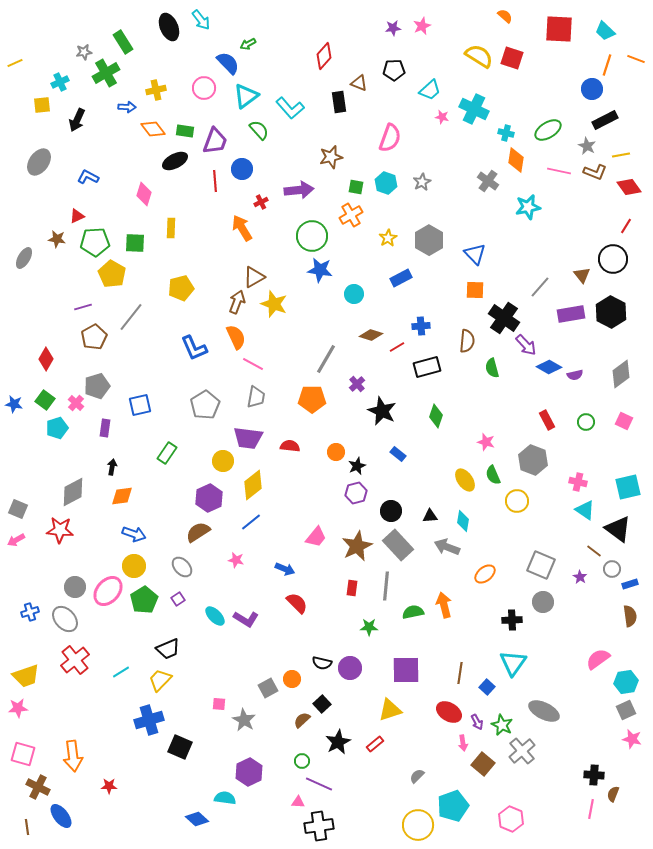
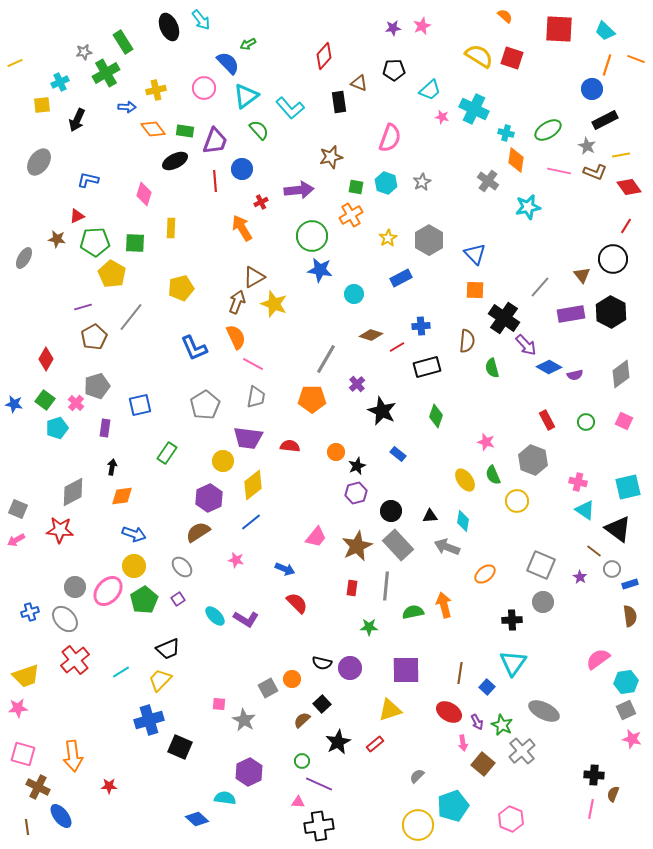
blue L-shape at (88, 177): moved 3 px down; rotated 15 degrees counterclockwise
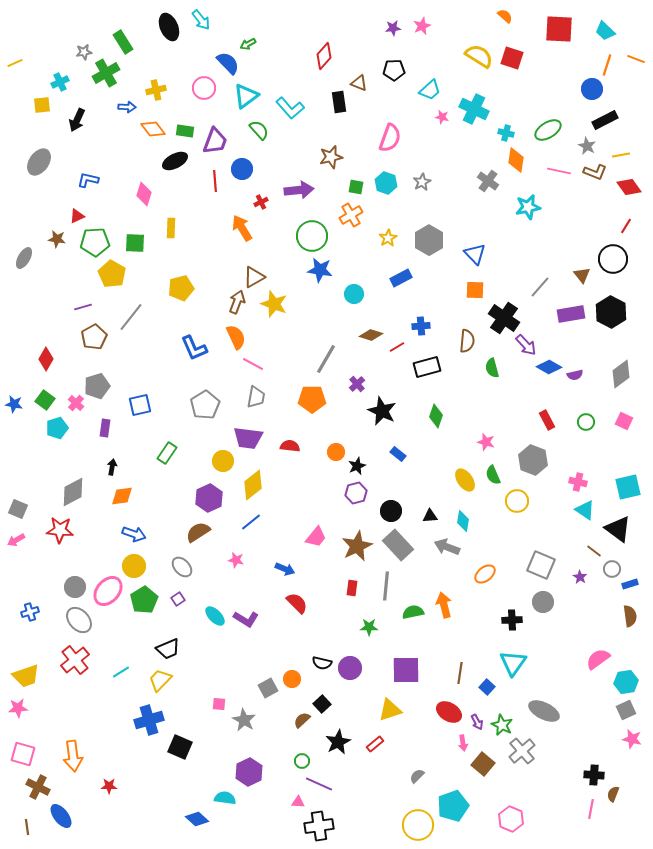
gray ellipse at (65, 619): moved 14 px right, 1 px down
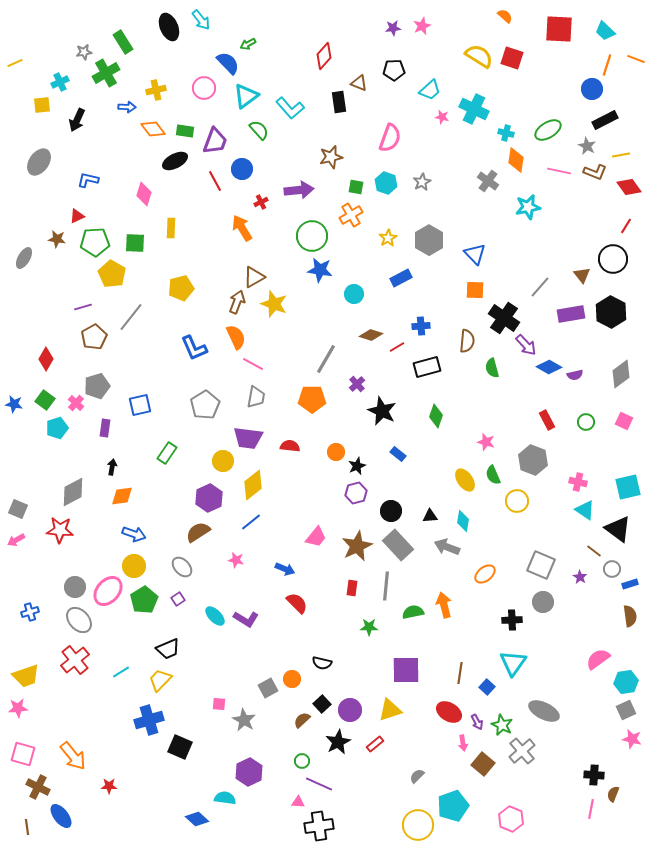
red line at (215, 181): rotated 25 degrees counterclockwise
purple circle at (350, 668): moved 42 px down
orange arrow at (73, 756): rotated 32 degrees counterclockwise
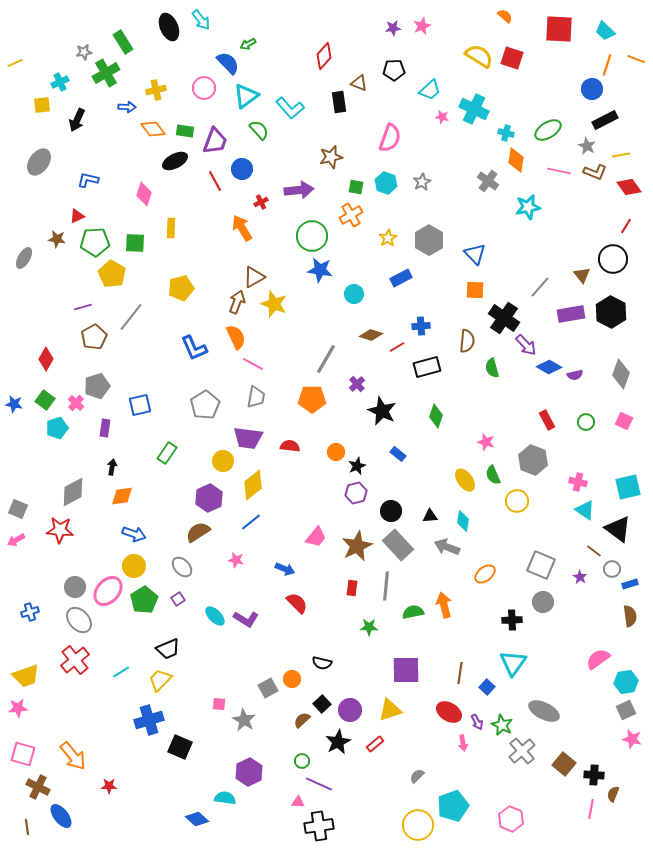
gray diamond at (621, 374): rotated 32 degrees counterclockwise
brown square at (483, 764): moved 81 px right
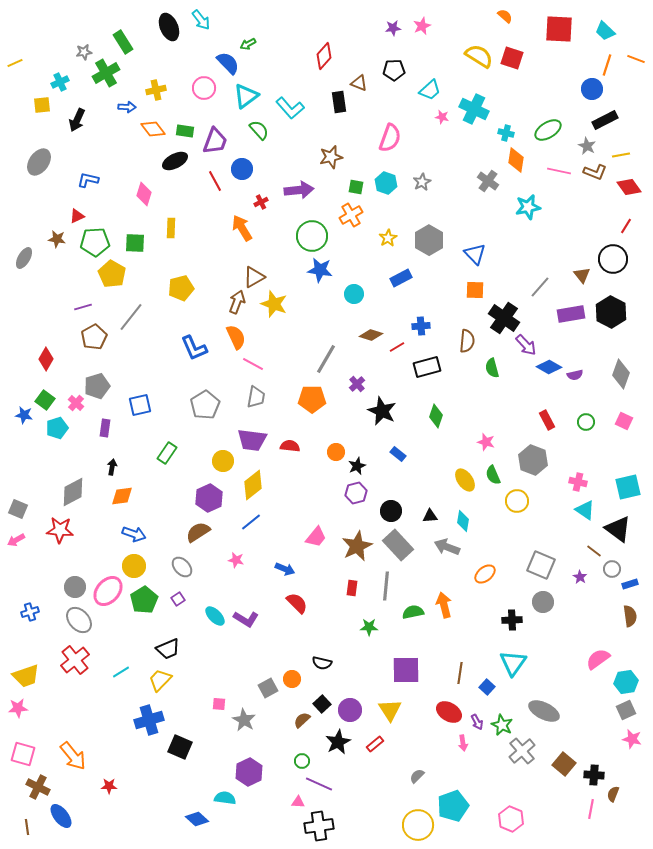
blue star at (14, 404): moved 10 px right, 11 px down
purple trapezoid at (248, 438): moved 4 px right, 2 px down
yellow triangle at (390, 710): rotated 45 degrees counterclockwise
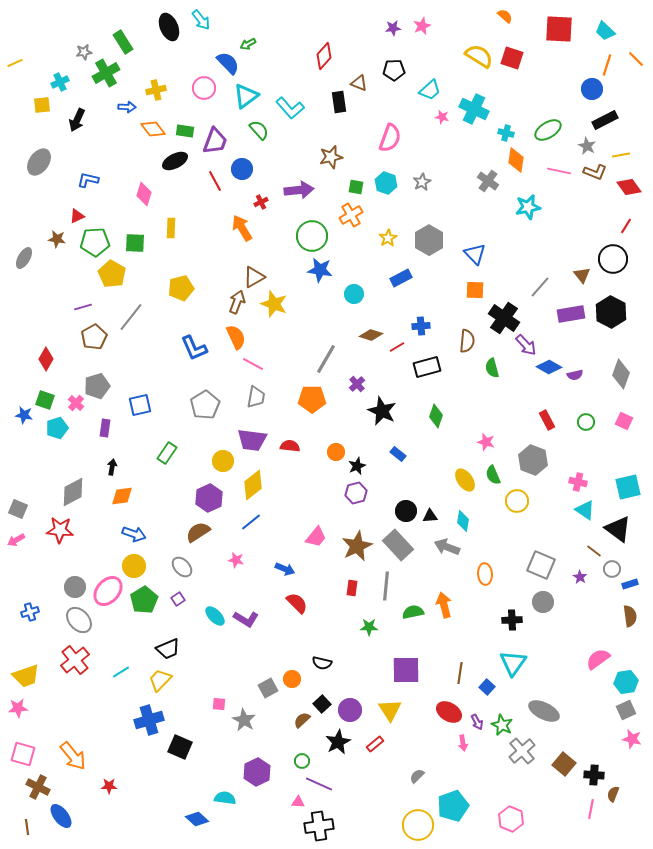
orange line at (636, 59): rotated 24 degrees clockwise
green square at (45, 400): rotated 18 degrees counterclockwise
black circle at (391, 511): moved 15 px right
orange ellipse at (485, 574): rotated 55 degrees counterclockwise
purple hexagon at (249, 772): moved 8 px right
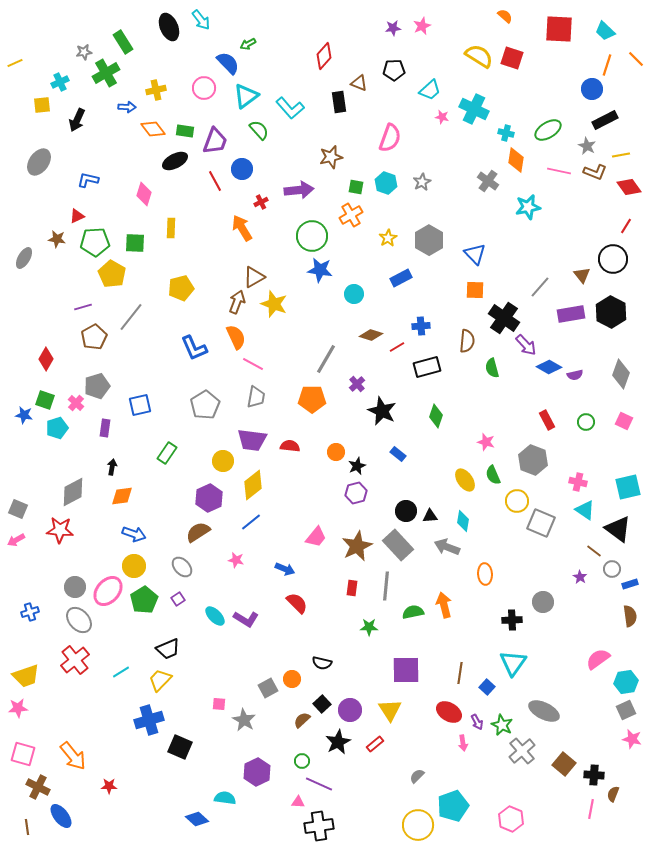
gray square at (541, 565): moved 42 px up
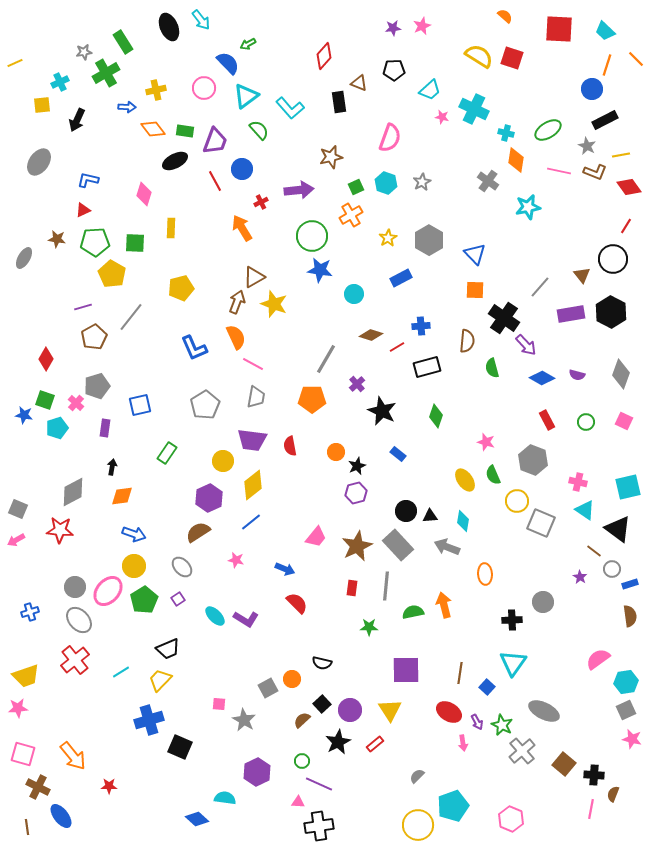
green square at (356, 187): rotated 35 degrees counterclockwise
red triangle at (77, 216): moved 6 px right, 6 px up
blue diamond at (549, 367): moved 7 px left, 11 px down
purple semicircle at (575, 375): moved 2 px right; rotated 28 degrees clockwise
red semicircle at (290, 446): rotated 108 degrees counterclockwise
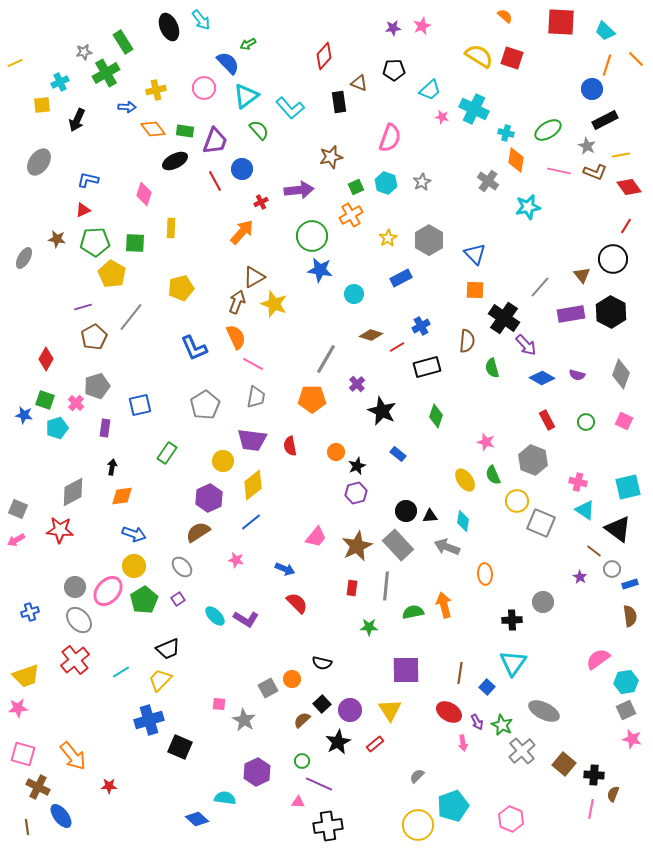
red square at (559, 29): moved 2 px right, 7 px up
orange arrow at (242, 228): moved 4 px down; rotated 72 degrees clockwise
blue cross at (421, 326): rotated 24 degrees counterclockwise
black cross at (319, 826): moved 9 px right
